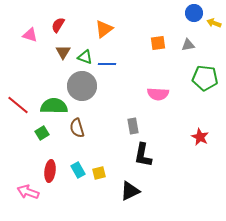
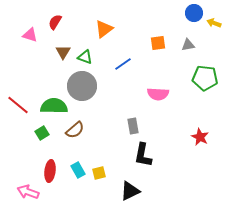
red semicircle: moved 3 px left, 3 px up
blue line: moved 16 px right; rotated 36 degrees counterclockwise
brown semicircle: moved 2 px left, 2 px down; rotated 114 degrees counterclockwise
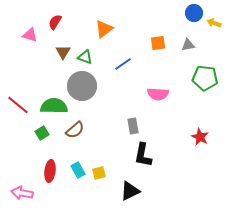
pink arrow: moved 6 px left, 1 px down; rotated 10 degrees counterclockwise
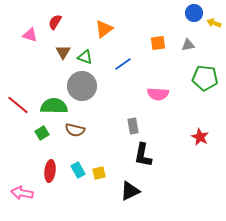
brown semicircle: rotated 54 degrees clockwise
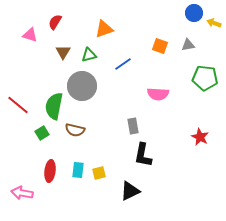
orange triangle: rotated 18 degrees clockwise
orange square: moved 2 px right, 3 px down; rotated 28 degrees clockwise
green triangle: moved 4 px right, 2 px up; rotated 35 degrees counterclockwise
green semicircle: rotated 80 degrees counterclockwise
cyan rectangle: rotated 35 degrees clockwise
